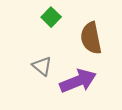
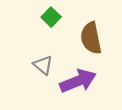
gray triangle: moved 1 px right, 1 px up
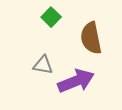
gray triangle: rotated 30 degrees counterclockwise
purple arrow: moved 2 px left
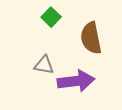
gray triangle: moved 1 px right
purple arrow: rotated 15 degrees clockwise
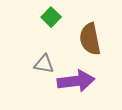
brown semicircle: moved 1 px left, 1 px down
gray triangle: moved 1 px up
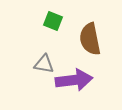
green square: moved 2 px right, 4 px down; rotated 24 degrees counterclockwise
purple arrow: moved 2 px left, 1 px up
